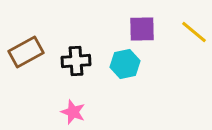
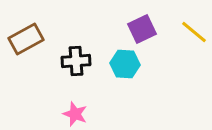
purple square: rotated 24 degrees counterclockwise
brown rectangle: moved 13 px up
cyan hexagon: rotated 16 degrees clockwise
pink star: moved 2 px right, 2 px down
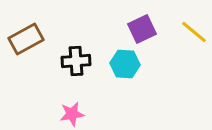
pink star: moved 3 px left; rotated 30 degrees counterclockwise
